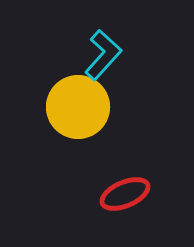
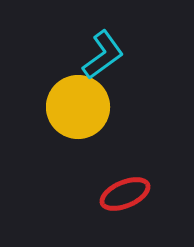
cyan L-shape: rotated 12 degrees clockwise
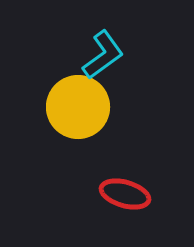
red ellipse: rotated 39 degrees clockwise
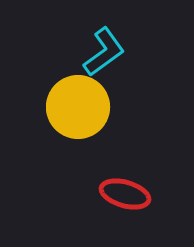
cyan L-shape: moved 1 px right, 3 px up
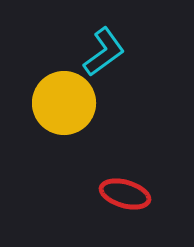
yellow circle: moved 14 px left, 4 px up
